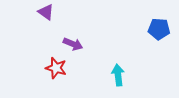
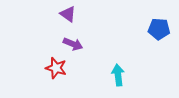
purple triangle: moved 22 px right, 2 px down
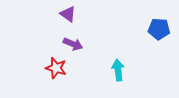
cyan arrow: moved 5 px up
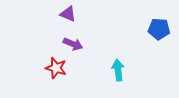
purple triangle: rotated 12 degrees counterclockwise
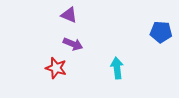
purple triangle: moved 1 px right, 1 px down
blue pentagon: moved 2 px right, 3 px down
cyan arrow: moved 1 px left, 2 px up
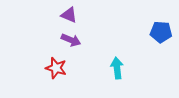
purple arrow: moved 2 px left, 4 px up
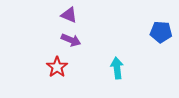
red star: moved 1 px right, 1 px up; rotated 20 degrees clockwise
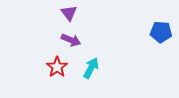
purple triangle: moved 2 px up; rotated 30 degrees clockwise
cyan arrow: moved 26 px left; rotated 35 degrees clockwise
